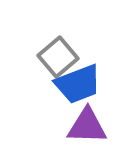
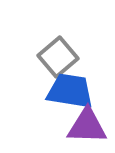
blue trapezoid: moved 8 px left, 7 px down; rotated 150 degrees counterclockwise
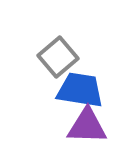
blue trapezoid: moved 10 px right, 1 px up
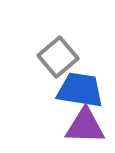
purple triangle: moved 2 px left
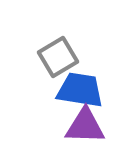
gray square: rotated 9 degrees clockwise
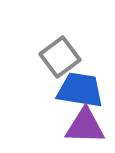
gray square: moved 2 px right; rotated 6 degrees counterclockwise
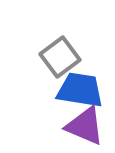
purple triangle: rotated 21 degrees clockwise
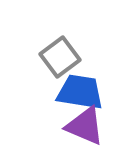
blue trapezoid: moved 2 px down
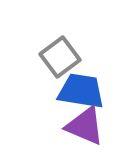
blue trapezoid: moved 1 px right, 1 px up
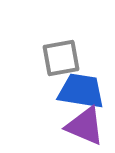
gray square: moved 1 px right, 1 px down; rotated 27 degrees clockwise
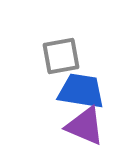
gray square: moved 2 px up
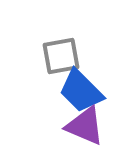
blue trapezoid: rotated 144 degrees counterclockwise
